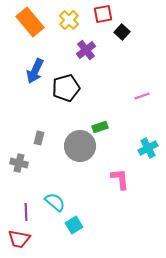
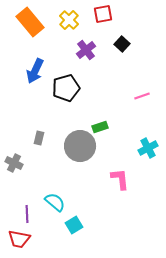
black square: moved 12 px down
gray cross: moved 5 px left; rotated 12 degrees clockwise
purple line: moved 1 px right, 2 px down
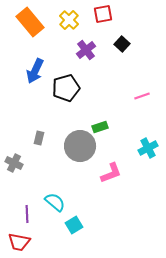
pink L-shape: moved 9 px left, 6 px up; rotated 75 degrees clockwise
red trapezoid: moved 3 px down
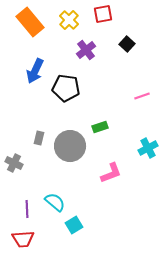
black square: moved 5 px right
black pentagon: rotated 24 degrees clockwise
gray circle: moved 10 px left
purple line: moved 5 px up
red trapezoid: moved 4 px right, 3 px up; rotated 15 degrees counterclockwise
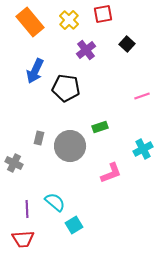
cyan cross: moved 5 px left, 1 px down
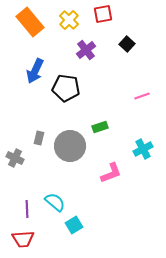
gray cross: moved 1 px right, 5 px up
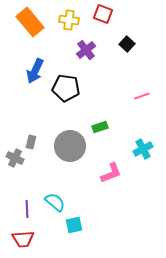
red square: rotated 30 degrees clockwise
yellow cross: rotated 36 degrees counterclockwise
gray rectangle: moved 8 px left, 4 px down
cyan square: rotated 18 degrees clockwise
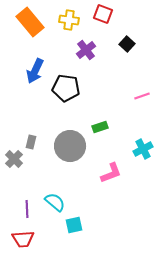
gray cross: moved 1 px left, 1 px down; rotated 18 degrees clockwise
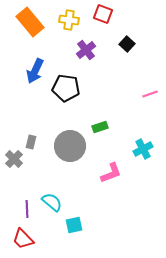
pink line: moved 8 px right, 2 px up
cyan semicircle: moved 3 px left
red trapezoid: rotated 50 degrees clockwise
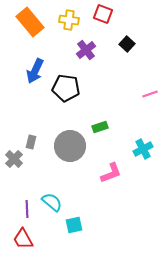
red trapezoid: rotated 15 degrees clockwise
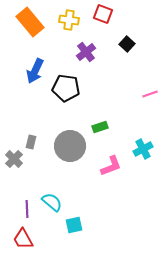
purple cross: moved 2 px down
pink L-shape: moved 7 px up
